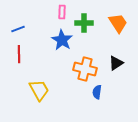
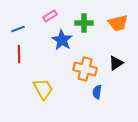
pink rectangle: moved 12 px left, 4 px down; rotated 56 degrees clockwise
orange trapezoid: rotated 110 degrees clockwise
yellow trapezoid: moved 4 px right, 1 px up
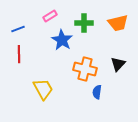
black triangle: moved 2 px right, 1 px down; rotated 14 degrees counterclockwise
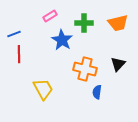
blue line: moved 4 px left, 5 px down
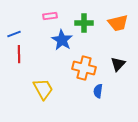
pink rectangle: rotated 24 degrees clockwise
orange cross: moved 1 px left, 1 px up
blue semicircle: moved 1 px right, 1 px up
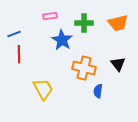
black triangle: rotated 21 degrees counterclockwise
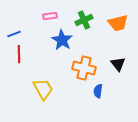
green cross: moved 3 px up; rotated 24 degrees counterclockwise
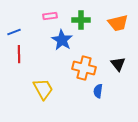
green cross: moved 3 px left; rotated 24 degrees clockwise
blue line: moved 2 px up
